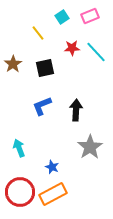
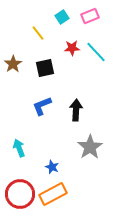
red circle: moved 2 px down
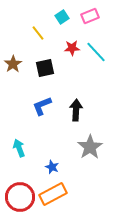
red circle: moved 3 px down
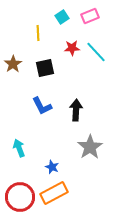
yellow line: rotated 35 degrees clockwise
blue L-shape: rotated 95 degrees counterclockwise
orange rectangle: moved 1 px right, 1 px up
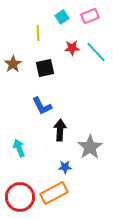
black arrow: moved 16 px left, 20 px down
blue star: moved 13 px right; rotated 24 degrees counterclockwise
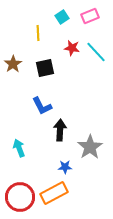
red star: rotated 14 degrees clockwise
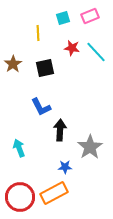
cyan square: moved 1 px right, 1 px down; rotated 16 degrees clockwise
blue L-shape: moved 1 px left, 1 px down
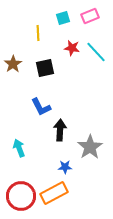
red circle: moved 1 px right, 1 px up
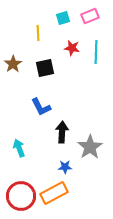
cyan line: rotated 45 degrees clockwise
black arrow: moved 2 px right, 2 px down
